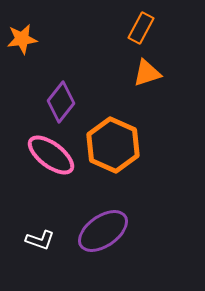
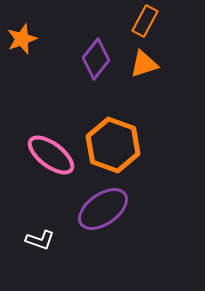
orange rectangle: moved 4 px right, 7 px up
orange star: rotated 12 degrees counterclockwise
orange triangle: moved 3 px left, 9 px up
purple diamond: moved 35 px right, 43 px up
orange hexagon: rotated 4 degrees counterclockwise
purple ellipse: moved 22 px up
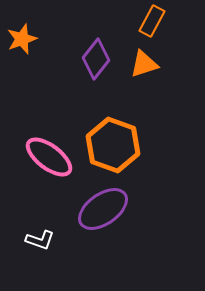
orange rectangle: moved 7 px right
pink ellipse: moved 2 px left, 2 px down
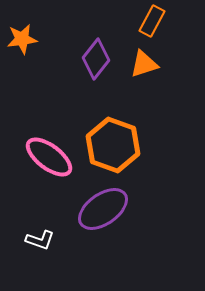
orange star: rotated 12 degrees clockwise
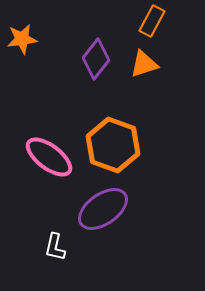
white L-shape: moved 15 px right, 7 px down; rotated 84 degrees clockwise
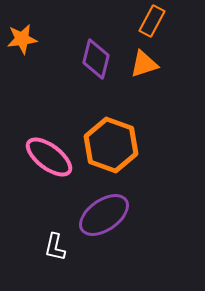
purple diamond: rotated 24 degrees counterclockwise
orange hexagon: moved 2 px left
purple ellipse: moved 1 px right, 6 px down
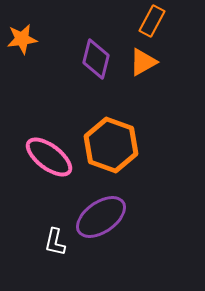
orange triangle: moved 1 px left, 2 px up; rotated 12 degrees counterclockwise
purple ellipse: moved 3 px left, 2 px down
white L-shape: moved 5 px up
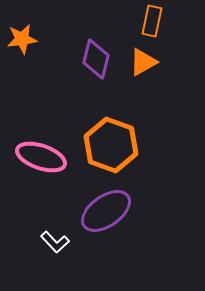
orange rectangle: rotated 16 degrees counterclockwise
pink ellipse: moved 8 px left; rotated 18 degrees counterclockwise
purple ellipse: moved 5 px right, 6 px up
white L-shape: rotated 56 degrees counterclockwise
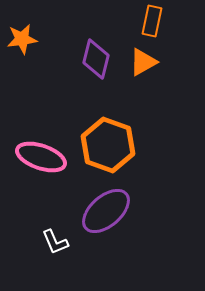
orange hexagon: moved 3 px left
purple ellipse: rotated 6 degrees counterclockwise
white L-shape: rotated 20 degrees clockwise
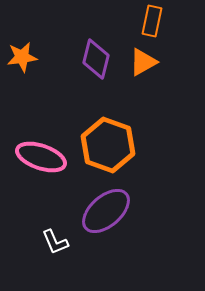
orange star: moved 18 px down
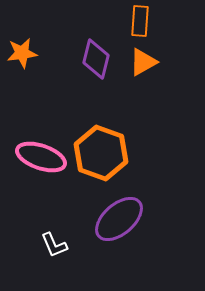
orange rectangle: moved 12 px left; rotated 8 degrees counterclockwise
orange star: moved 4 px up
orange hexagon: moved 7 px left, 8 px down
purple ellipse: moved 13 px right, 8 px down
white L-shape: moved 1 px left, 3 px down
